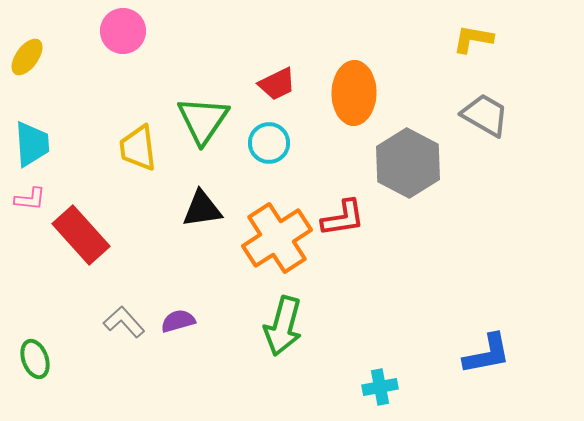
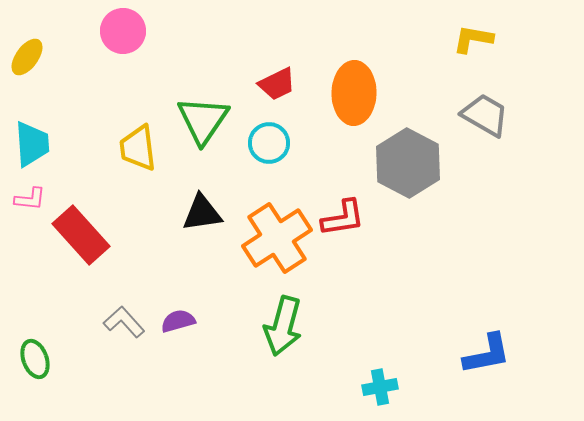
black triangle: moved 4 px down
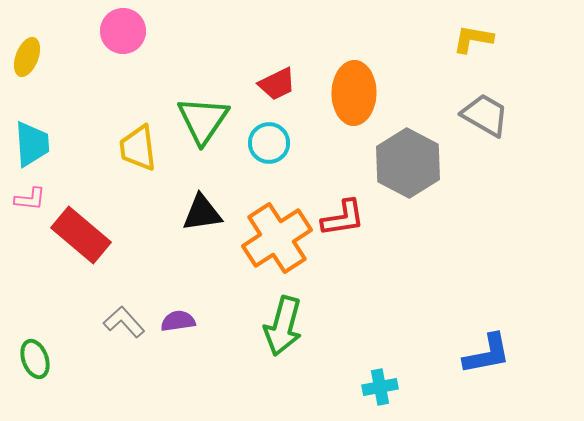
yellow ellipse: rotated 15 degrees counterclockwise
red rectangle: rotated 8 degrees counterclockwise
purple semicircle: rotated 8 degrees clockwise
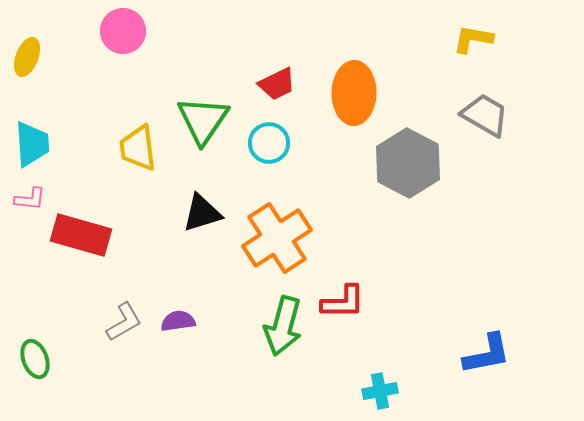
black triangle: rotated 9 degrees counterclockwise
red L-shape: moved 84 px down; rotated 9 degrees clockwise
red rectangle: rotated 24 degrees counterclockwise
gray L-shape: rotated 102 degrees clockwise
cyan cross: moved 4 px down
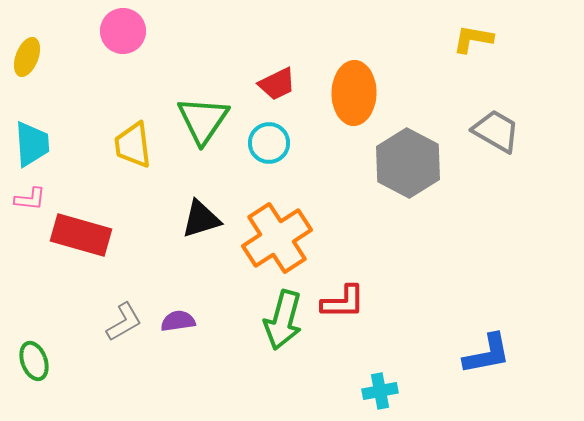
gray trapezoid: moved 11 px right, 16 px down
yellow trapezoid: moved 5 px left, 3 px up
black triangle: moved 1 px left, 6 px down
green arrow: moved 6 px up
green ellipse: moved 1 px left, 2 px down
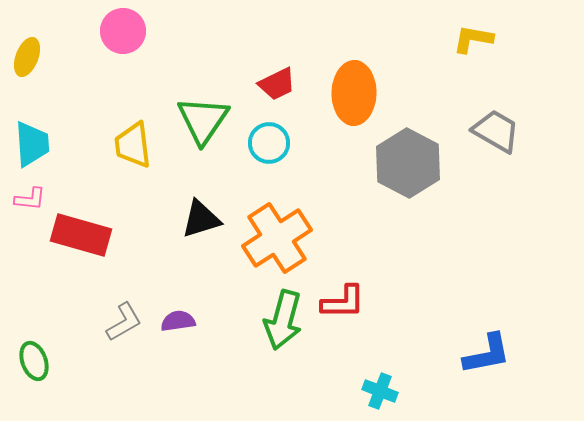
cyan cross: rotated 32 degrees clockwise
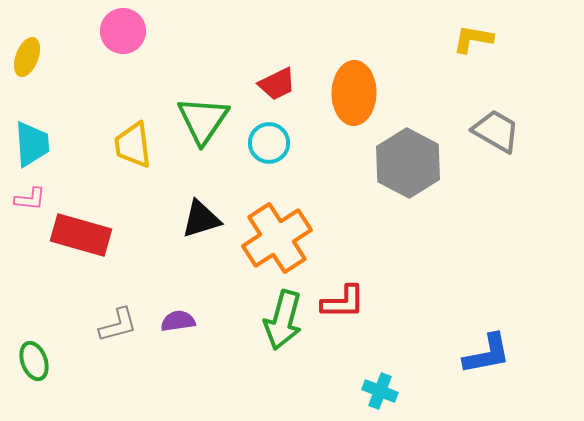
gray L-shape: moved 6 px left, 3 px down; rotated 15 degrees clockwise
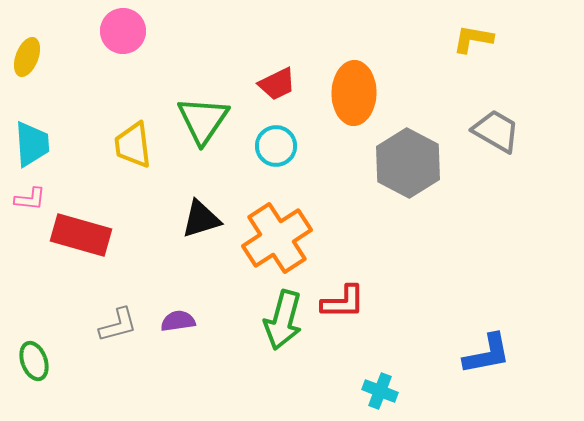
cyan circle: moved 7 px right, 3 px down
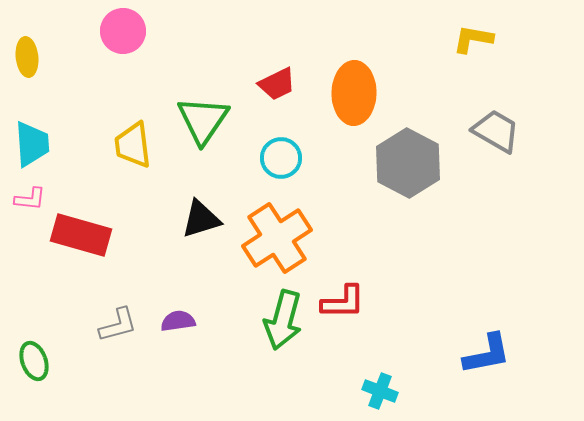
yellow ellipse: rotated 27 degrees counterclockwise
cyan circle: moved 5 px right, 12 px down
